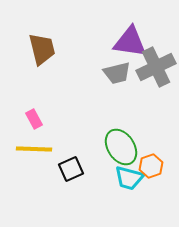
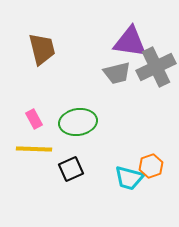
green ellipse: moved 43 px left, 25 px up; rotated 66 degrees counterclockwise
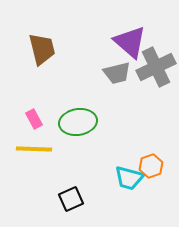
purple triangle: rotated 33 degrees clockwise
black square: moved 30 px down
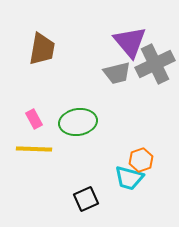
purple triangle: rotated 9 degrees clockwise
brown trapezoid: rotated 24 degrees clockwise
gray cross: moved 1 px left, 3 px up
orange hexagon: moved 10 px left, 6 px up
black square: moved 15 px right
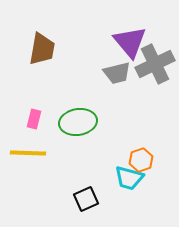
pink rectangle: rotated 42 degrees clockwise
yellow line: moved 6 px left, 4 px down
